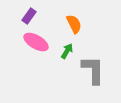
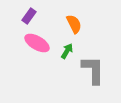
pink ellipse: moved 1 px right, 1 px down
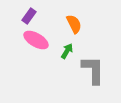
pink ellipse: moved 1 px left, 3 px up
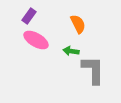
orange semicircle: moved 4 px right
green arrow: moved 4 px right; rotated 112 degrees counterclockwise
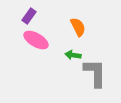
orange semicircle: moved 3 px down
green arrow: moved 2 px right, 4 px down
gray L-shape: moved 2 px right, 3 px down
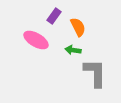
purple rectangle: moved 25 px right
green arrow: moved 5 px up
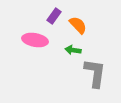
orange semicircle: moved 2 px up; rotated 18 degrees counterclockwise
pink ellipse: moved 1 px left; rotated 20 degrees counterclockwise
gray L-shape: rotated 8 degrees clockwise
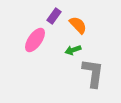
pink ellipse: rotated 65 degrees counterclockwise
green arrow: rotated 28 degrees counterclockwise
gray L-shape: moved 2 px left
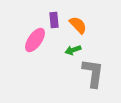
purple rectangle: moved 4 px down; rotated 42 degrees counterclockwise
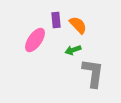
purple rectangle: moved 2 px right
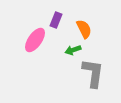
purple rectangle: rotated 28 degrees clockwise
orange semicircle: moved 6 px right, 4 px down; rotated 18 degrees clockwise
